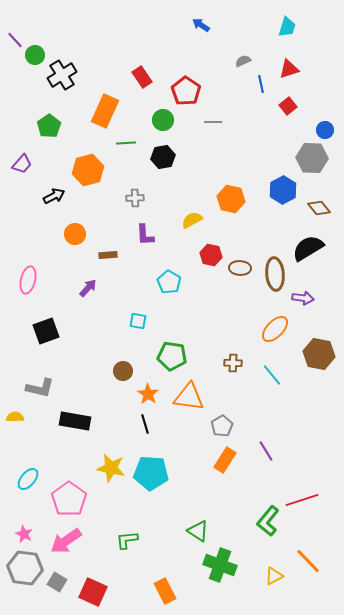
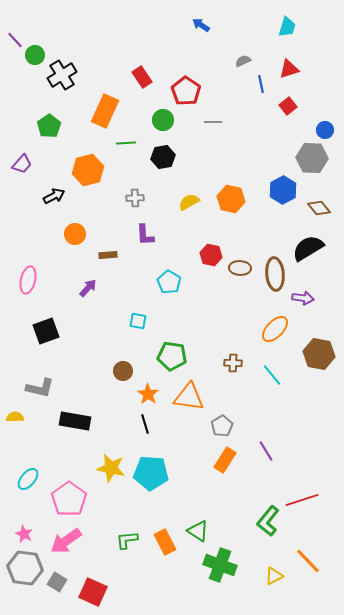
yellow semicircle at (192, 220): moved 3 px left, 18 px up
orange rectangle at (165, 591): moved 49 px up
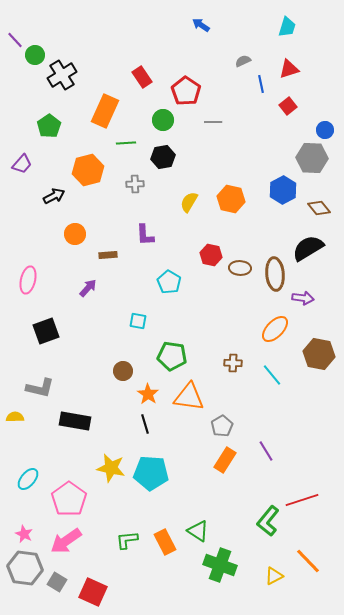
gray cross at (135, 198): moved 14 px up
yellow semicircle at (189, 202): rotated 30 degrees counterclockwise
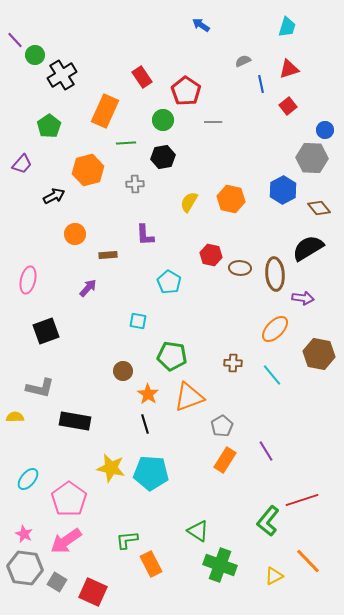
orange triangle at (189, 397): rotated 28 degrees counterclockwise
orange rectangle at (165, 542): moved 14 px left, 22 px down
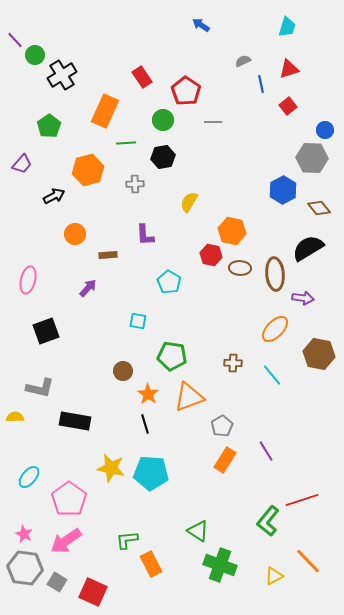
orange hexagon at (231, 199): moved 1 px right, 32 px down
cyan ellipse at (28, 479): moved 1 px right, 2 px up
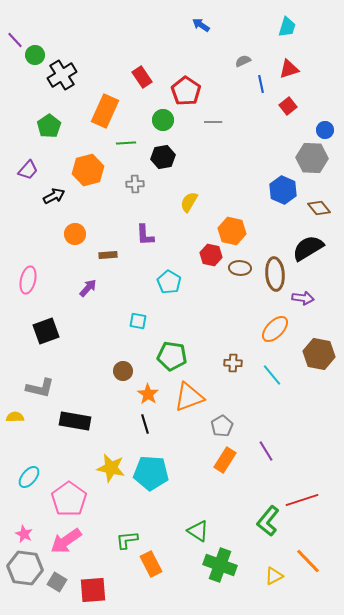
purple trapezoid at (22, 164): moved 6 px right, 6 px down
blue hexagon at (283, 190): rotated 8 degrees counterclockwise
red square at (93, 592): moved 2 px up; rotated 28 degrees counterclockwise
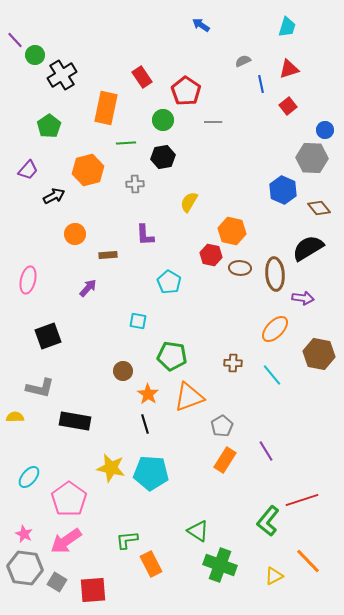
orange rectangle at (105, 111): moved 1 px right, 3 px up; rotated 12 degrees counterclockwise
black square at (46, 331): moved 2 px right, 5 px down
